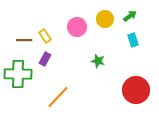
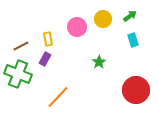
yellow circle: moved 2 px left
yellow rectangle: moved 3 px right, 3 px down; rotated 24 degrees clockwise
brown line: moved 3 px left, 6 px down; rotated 28 degrees counterclockwise
green star: moved 1 px right, 1 px down; rotated 24 degrees clockwise
green cross: rotated 20 degrees clockwise
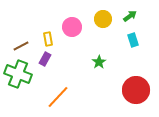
pink circle: moved 5 px left
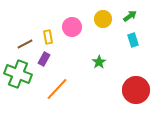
yellow rectangle: moved 2 px up
brown line: moved 4 px right, 2 px up
purple rectangle: moved 1 px left
orange line: moved 1 px left, 8 px up
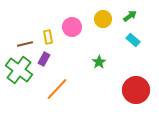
cyan rectangle: rotated 32 degrees counterclockwise
brown line: rotated 14 degrees clockwise
green cross: moved 1 px right, 4 px up; rotated 16 degrees clockwise
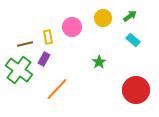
yellow circle: moved 1 px up
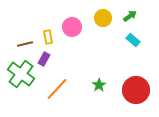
green star: moved 23 px down
green cross: moved 2 px right, 4 px down
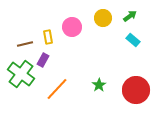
purple rectangle: moved 1 px left, 1 px down
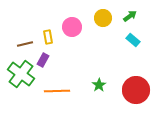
orange line: moved 2 px down; rotated 45 degrees clockwise
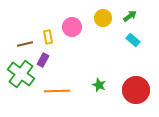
green star: rotated 16 degrees counterclockwise
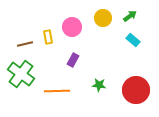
purple rectangle: moved 30 px right
green star: rotated 16 degrees counterclockwise
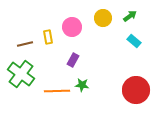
cyan rectangle: moved 1 px right, 1 px down
green star: moved 17 px left
